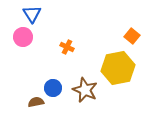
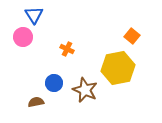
blue triangle: moved 2 px right, 1 px down
orange cross: moved 2 px down
blue circle: moved 1 px right, 5 px up
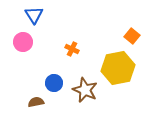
pink circle: moved 5 px down
orange cross: moved 5 px right
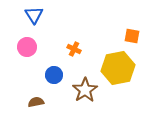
orange square: rotated 28 degrees counterclockwise
pink circle: moved 4 px right, 5 px down
orange cross: moved 2 px right
blue circle: moved 8 px up
brown star: rotated 15 degrees clockwise
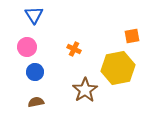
orange square: rotated 21 degrees counterclockwise
blue circle: moved 19 px left, 3 px up
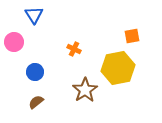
pink circle: moved 13 px left, 5 px up
brown semicircle: rotated 28 degrees counterclockwise
